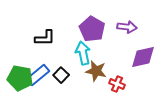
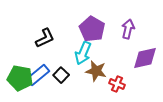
purple arrow: moved 1 px right, 2 px down; rotated 84 degrees counterclockwise
black L-shape: rotated 25 degrees counterclockwise
cyan arrow: rotated 145 degrees counterclockwise
purple diamond: moved 2 px right, 1 px down
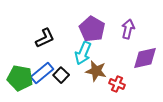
blue rectangle: moved 4 px right, 2 px up
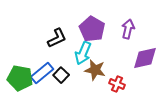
black L-shape: moved 12 px right
brown star: moved 1 px left, 1 px up
